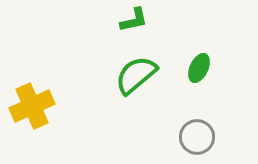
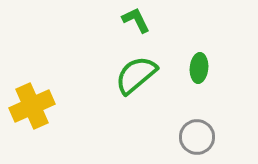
green L-shape: moved 2 px right; rotated 104 degrees counterclockwise
green ellipse: rotated 20 degrees counterclockwise
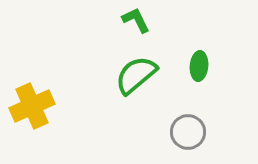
green ellipse: moved 2 px up
gray circle: moved 9 px left, 5 px up
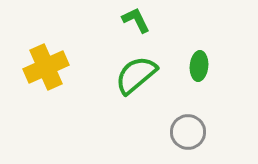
yellow cross: moved 14 px right, 39 px up
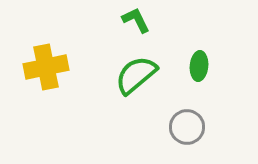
yellow cross: rotated 12 degrees clockwise
gray circle: moved 1 px left, 5 px up
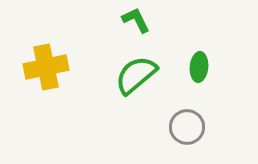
green ellipse: moved 1 px down
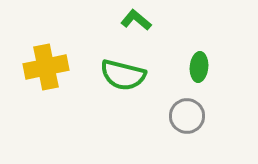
green L-shape: rotated 24 degrees counterclockwise
green semicircle: moved 13 px left; rotated 126 degrees counterclockwise
gray circle: moved 11 px up
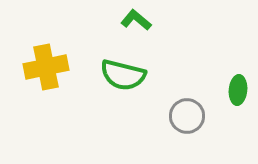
green ellipse: moved 39 px right, 23 px down
